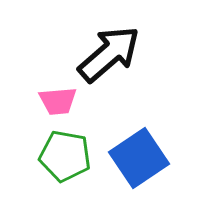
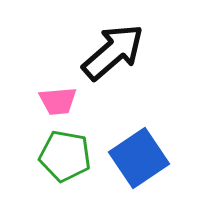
black arrow: moved 4 px right, 2 px up
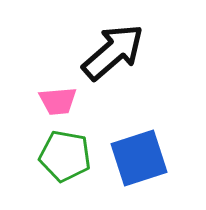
blue square: rotated 16 degrees clockwise
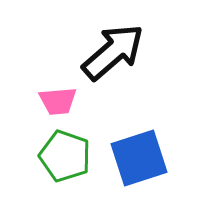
green pentagon: rotated 9 degrees clockwise
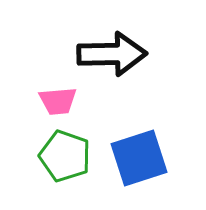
black arrow: moved 1 px left, 2 px down; rotated 40 degrees clockwise
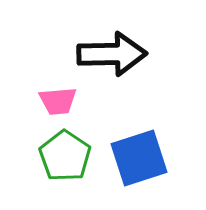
green pentagon: rotated 15 degrees clockwise
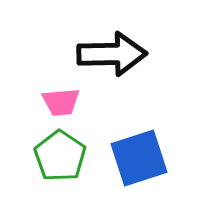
pink trapezoid: moved 3 px right, 1 px down
green pentagon: moved 5 px left
